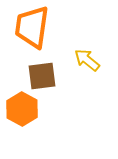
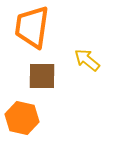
brown square: rotated 8 degrees clockwise
orange hexagon: moved 9 px down; rotated 16 degrees counterclockwise
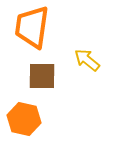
orange hexagon: moved 2 px right, 1 px down
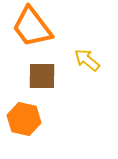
orange trapezoid: rotated 45 degrees counterclockwise
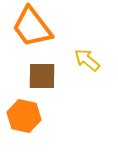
orange hexagon: moved 3 px up
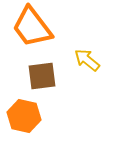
brown square: rotated 8 degrees counterclockwise
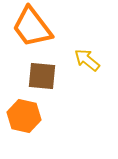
brown square: rotated 12 degrees clockwise
